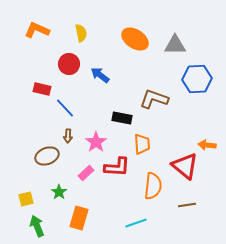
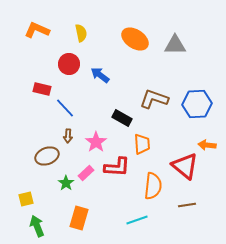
blue hexagon: moved 25 px down
black rectangle: rotated 18 degrees clockwise
green star: moved 7 px right, 9 px up
cyan line: moved 1 px right, 3 px up
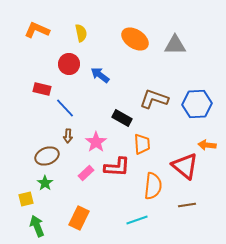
green star: moved 21 px left
orange rectangle: rotated 10 degrees clockwise
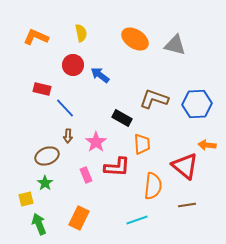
orange L-shape: moved 1 px left, 7 px down
gray triangle: rotated 15 degrees clockwise
red circle: moved 4 px right, 1 px down
pink rectangle: moved 2 px down; rotated 70 degrees counterclockwise
green arrow: moved 2 px right, 2 px up
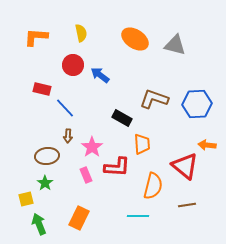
orange L-shape: rotated 20 degrees counterclockwise
pink star: moved 4 px left, 5 px down
brown ellipse: rotated 15 degrees clockwise
orange semicircle: rotated 8 degrees clockwise
cyan line: moved 1 px right, 4 px up; rotated 20 degrees clockwise
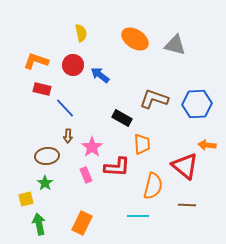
orange L-shape: moved 24 px down; rotated 15 degrees clockwise
brown line: rotated 12 degrees clockwise
orange rectangle: moved 3 px right, 5 px down
green arrow: rotated 10 degrees clockwise
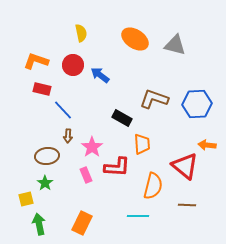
blue line: moved 2 px left, 2 px down
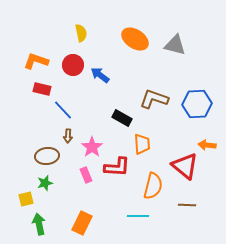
green star: rotated 21 degrees clockwise
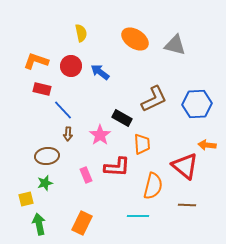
red circle: moved 2 px left, 1 px down
blue arrow: moved 3 px up
brown L-shape: rotated 136 degrees clockwise
brown arrow: moved 2 px up
pink star: moved 8 px right, 12 px up
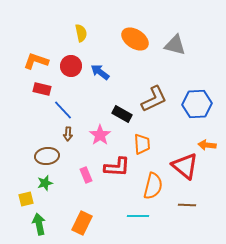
black rectangle: moved 4 px up
